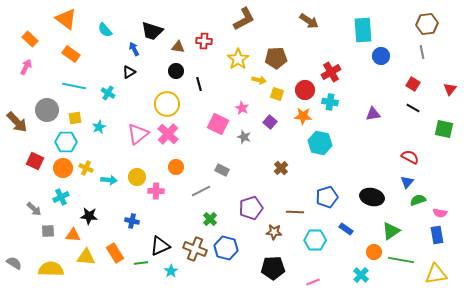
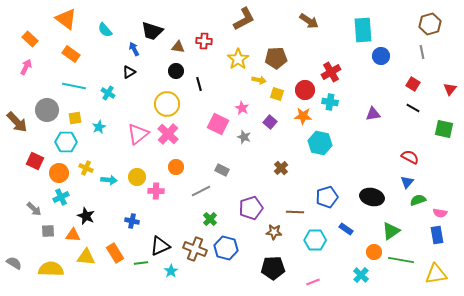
brown hexagon at (427, 24): moved 3 px right; rotated 10 degrees counterclockwise
orange circle at (63, 168): moved 4 px left, 5 px down
black star at (89, 216): moved 3 px left; rotated 18 degrees clockwise
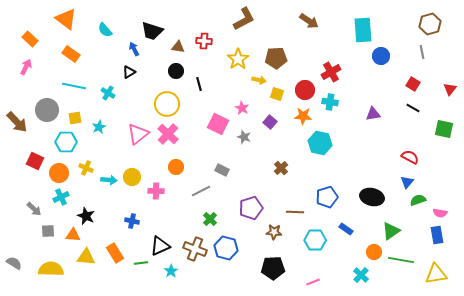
yellow circle at (137, 177): moved 5 px left
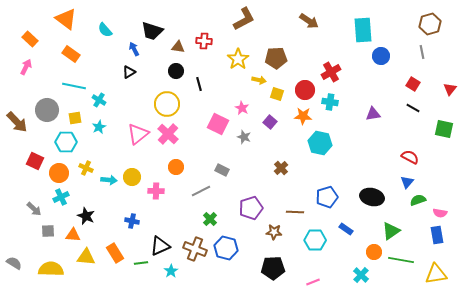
cyan cross at (108, 93): moved 9 px left, 7 px down
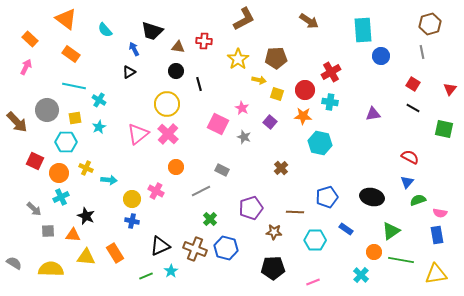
yellow circle at (132, 177): moved 22 px down
pink cross at (156, 191): rotated 28 degrees clockwise
green line at (141, 263): moved 5 px right, 13 px down; rotated 16 degrees counterclockwise
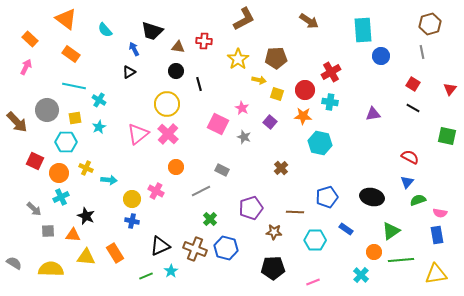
green square at (444, 129): moved 3 px right, 7 px down
green line at (401, 260): rotated 15 degrees counterclockwise
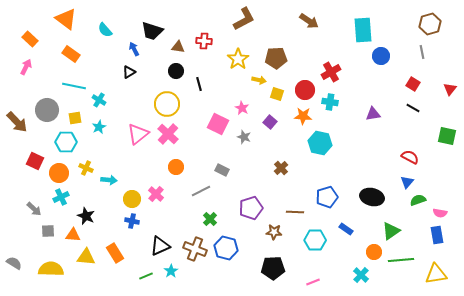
pink cross at (156, 191): moved 3 px down; rotated 14 degrees clockwise
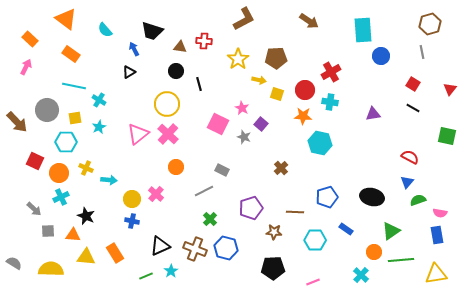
brown triangle at (178, 47): moved 2 px right
purple square at (270, 122): moved 9 px left, 2 px down
gray line at (201, 191): moved 3 px right
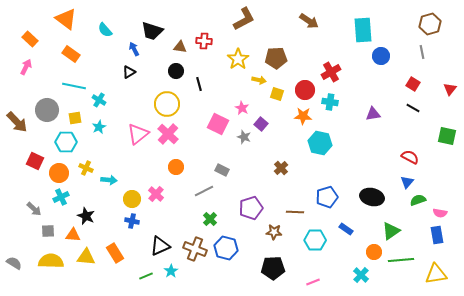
yellow semicircle at (51, 269): moved 8 px up
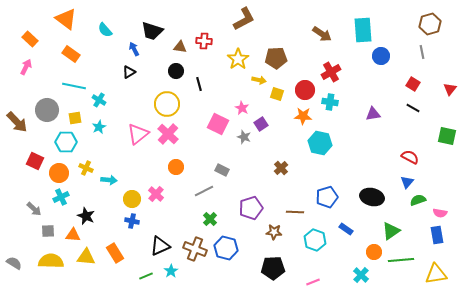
brown arrow at (309, 21): moved 13 px right, 13 px down
purple square at (261, 124): rotated 16 degrees clockwise
cyan hexagon at (315, 240): rotated 20 degrees clockwise
